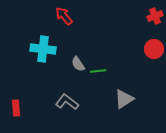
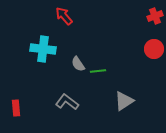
gray triangle: moved 2 px down
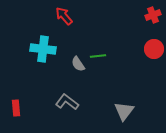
red cross: moved 2 px left, 1 px up
green line: moved 15 px up
gray triangle: moved 10 px down; rotated 20 degrees counterclockwise
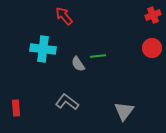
red circle: moved 2 px left, 1 px up
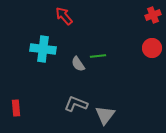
gray L-shape: moved 9 px right, 2 px down; rotated 15 degrees counterclockwise
gray triangle: moved 19 px left, 4 px down
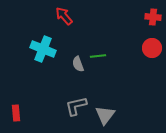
red cross: moved 2 px down; rotated 28 degrees clockwise
cyan cross: rotated 15 degrees clockwise
gray semicircle: rotated 14 degrees clockwise
gray L-shape: moved 2 px down; rotated 35 degrees counterclockwise
red rectangle: moved 5 px down
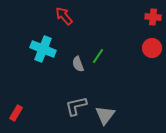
green line: rotated 49 degrees counterclockwise
red rectangle: rotated 35 degrees clockwise
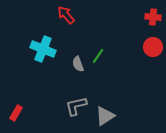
red arrow: moved 2 px right, 1 px up
red circle: moved 1 px right, 1 px up
gray triangle: moved 1 px down; rotated 20 degrees clockwise
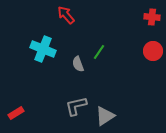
red cross: moved 1 px left
red circle: moved 4 px down
green line: moved 1 px right, 4 px up
red rectangle: rotated 28 degrees clockwise
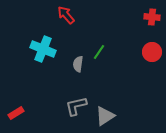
red circle: moved 1 px left, 1 px down
gray semicircle: rotated 28 degrees clockwise
